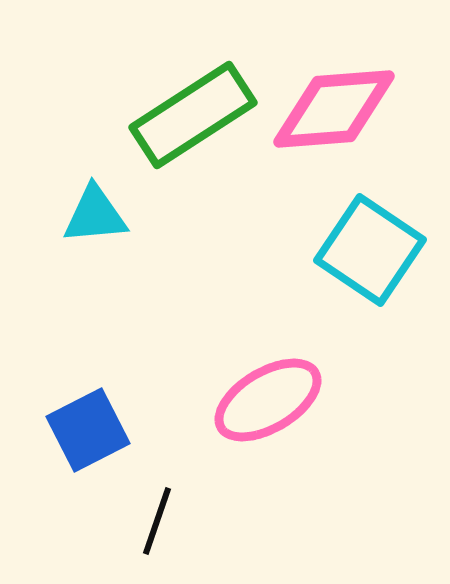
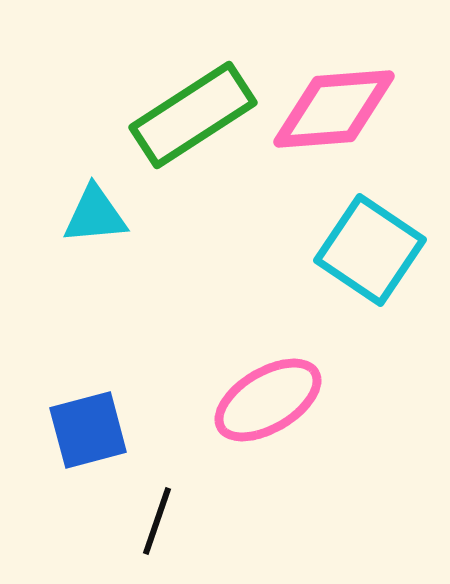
blue square: rotated 12 degrees clockwise
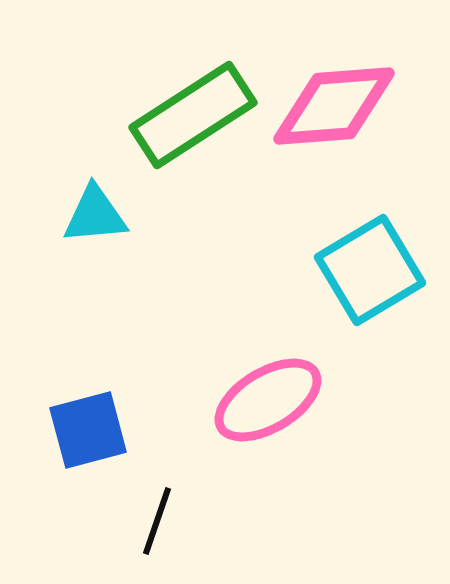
pink diamond: moved 3 px up
cyan square: moved 20 px down; rotated 25 degrees clockwise
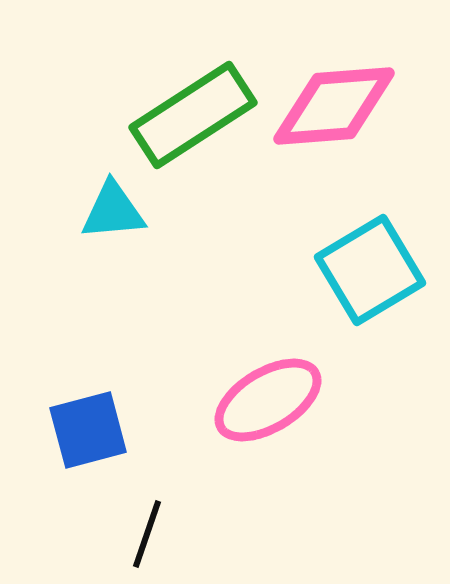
cyan triangle: moved 18 px right, 4 px up
black line: moved 10 px left, 13 px down
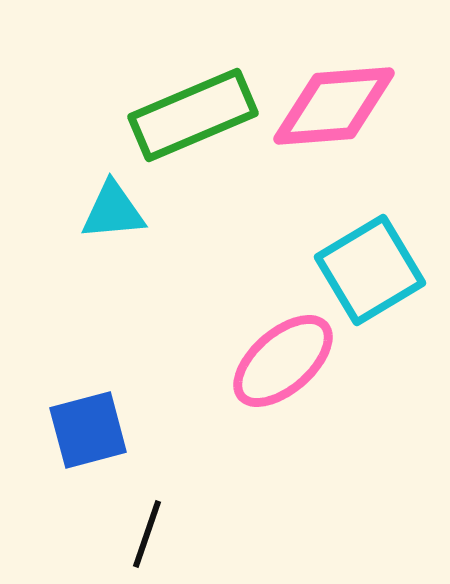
green rectangle: rotated 10 degrees clockwise
pink ellipse: moved 15 px right, 39 px up; rotated 10 degrees counterclockwise
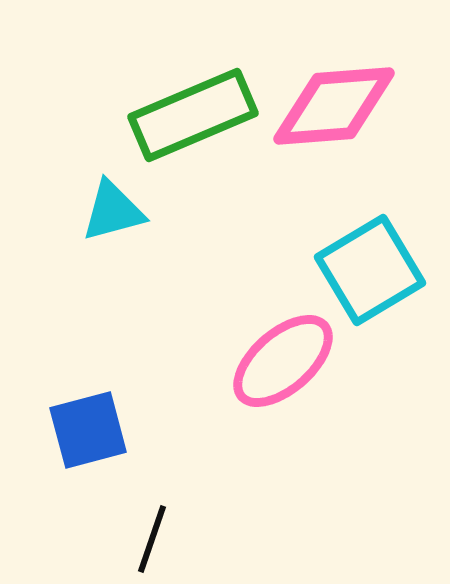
cyan triangle: rotated 10 degrees counterclockwise
black line: moved 5 px right, 5 px down
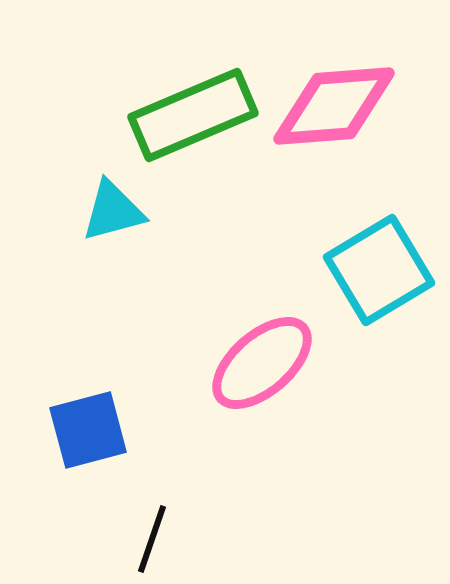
cyan square: moved 9 px right
pink ellipse: moved 21 px left, 2 px down
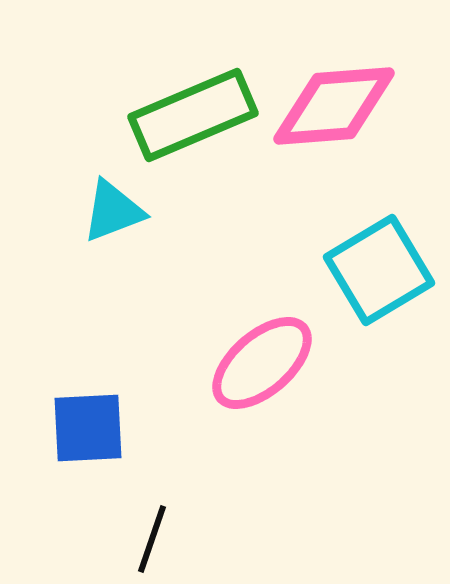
cyan triangle: rotated 6 degrees counterclockwise
blue square: moved 2 px up; rotated 12 degrees clockwise
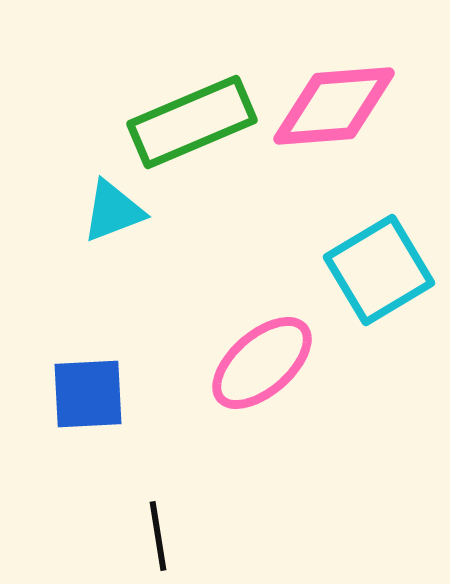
green rectangle: moved 1 px left, 7 px down
blue square: moved 34 px up
black line: moved 6 px right, 3 px up; rotated 28 degrees counterclockwise
